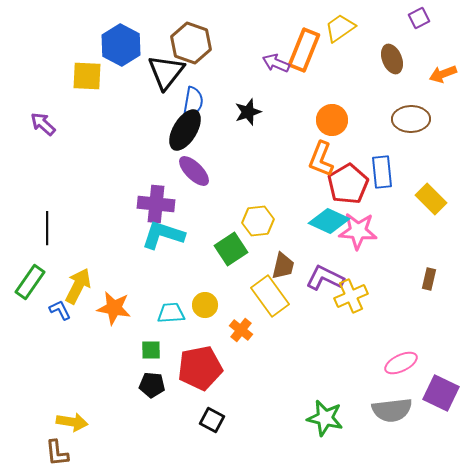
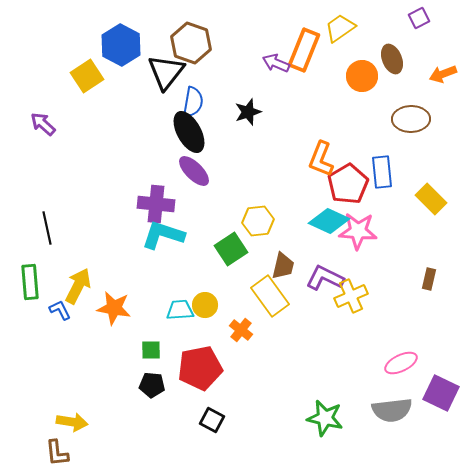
yellow square at (87, 76): rotated 36 degrees counterclockwise
orange circle at (332, 120): moved 30 px right, 44 px up
black ellipse at (185, 130): moved 4 px right, 2 px down; rotated 60 degrees counterclockwise
black line at (47, 228): rotated 12 degrees counterclockwise
green rectangle at (30, 282): rotated 40 degrees counterclockwise
cyan trapezoid at (171, 313): moved 9 px right, 3 px up
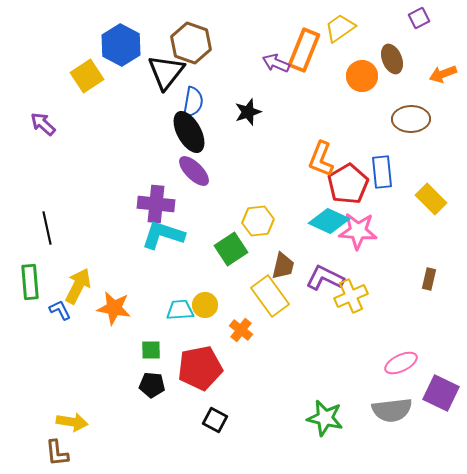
black square at (212, 420): moved 3 px right
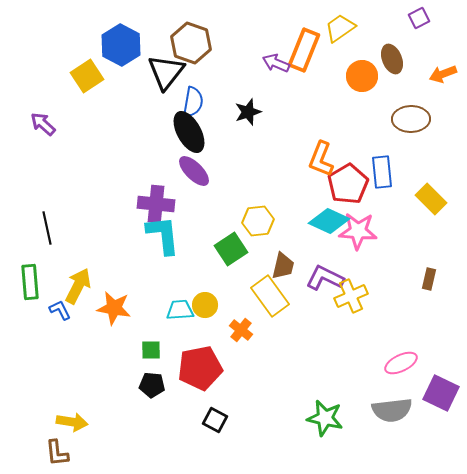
cyan L-shape at (163, 235): rotated 66 degrees clockwise
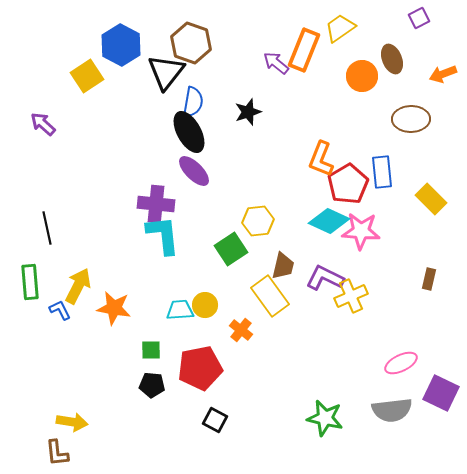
purple arrow at (276, 63): rotated 16 degrees clockwise
pink star at (358, 231): moved 3 px right
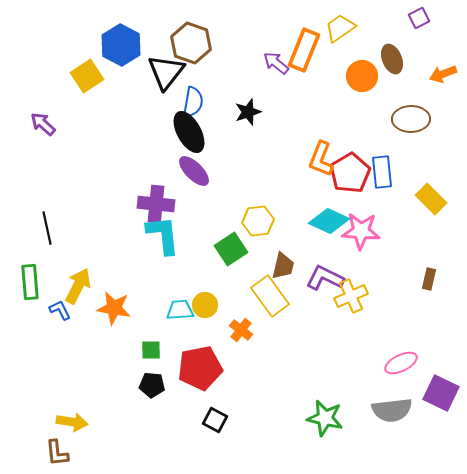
red pentagon at (348, 184): moved 2 px right, 11 px up
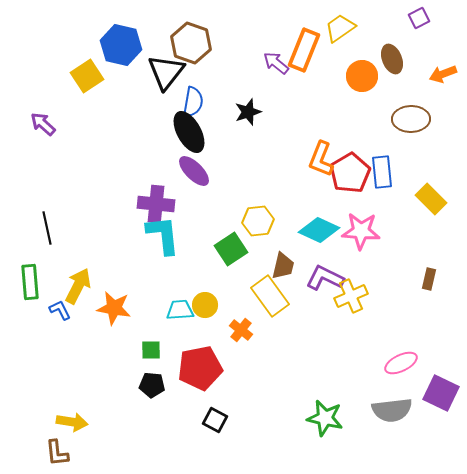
blue hexagon at (121, 45): rotated 15 degrees counterclockwise
cyan diamond at (329, 221): moved 10 px left, 9 px down
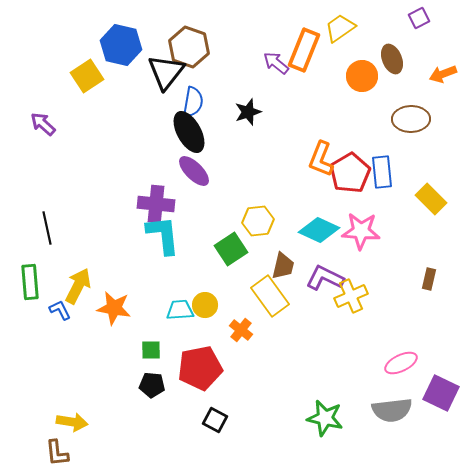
brown hexagon at (191, 43): moved 2 px left, 4 px down
